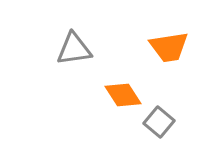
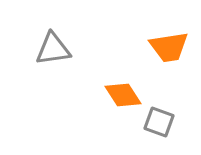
gray triangle: moved 21 px left
gray square: rotated 20 degrees counterclockwise
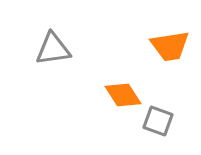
orange trapezoid: moved 1 px right, 1 px up
gray square: moved 1 px left, 1 px up
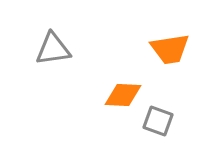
orange trapezoid: moved 3 px down
orange diamond: rotated 54 degrees counterclockwise
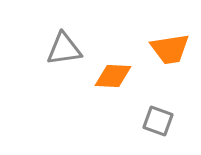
gray triangle: moved 11 px right
orange diamond: moved 10 px left, 19 px up
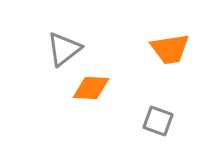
gray triangle: rotated 30 degrees counterclockwise
orange diamond: moved 22 px left, 12 px down
